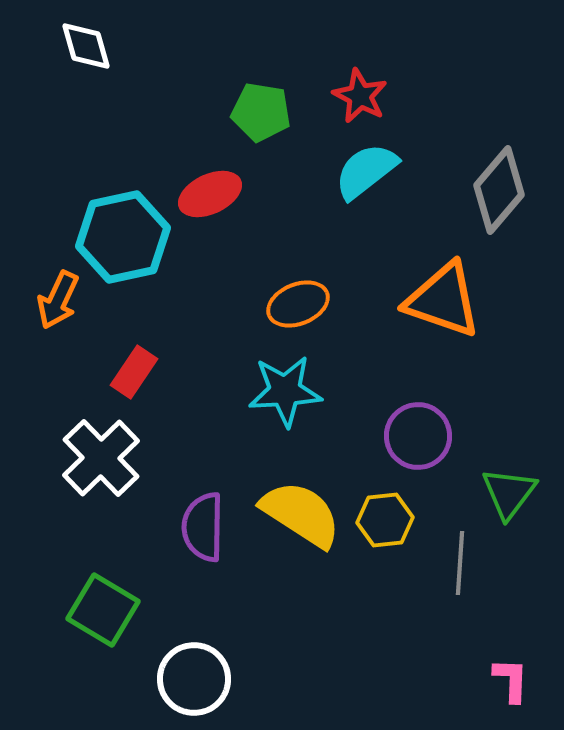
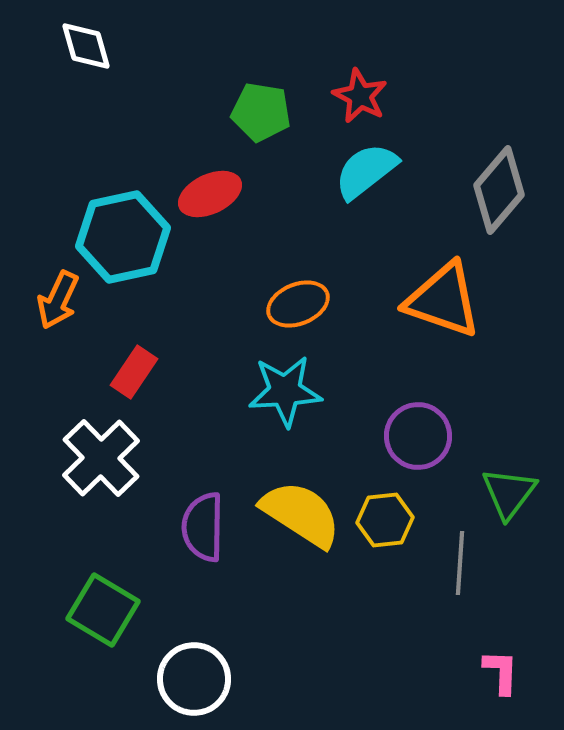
pink L-shape: moved 10 px left, 8 px up
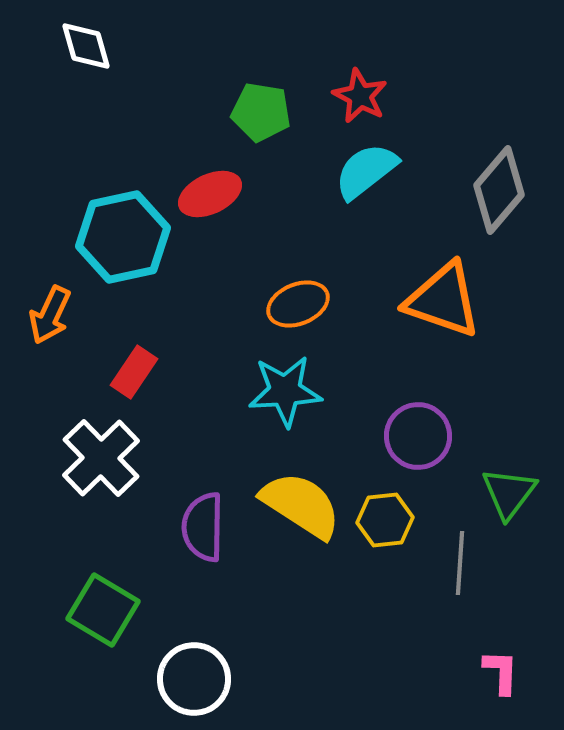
orange arrow: moved 8 px left, 15 px down
yellow semicircle: moved 9 px up
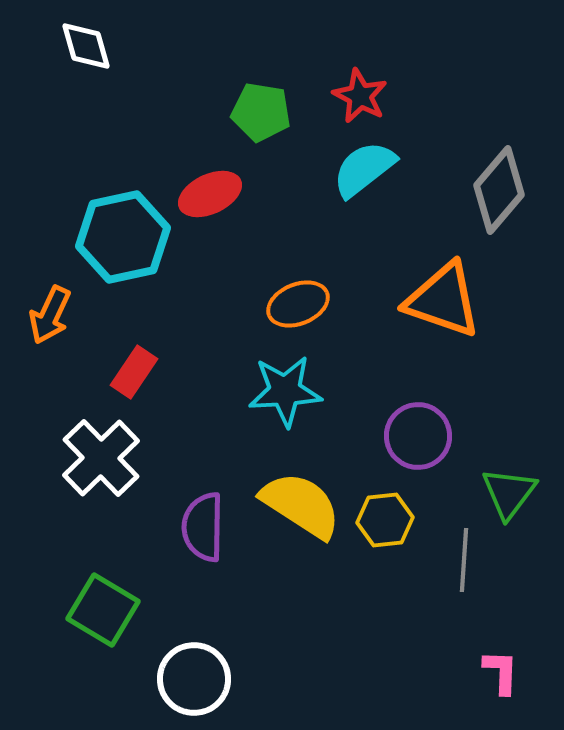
cyan semicircle: moved 2 px left, 2 px up
gray line: moved 4 px right, 3 px up
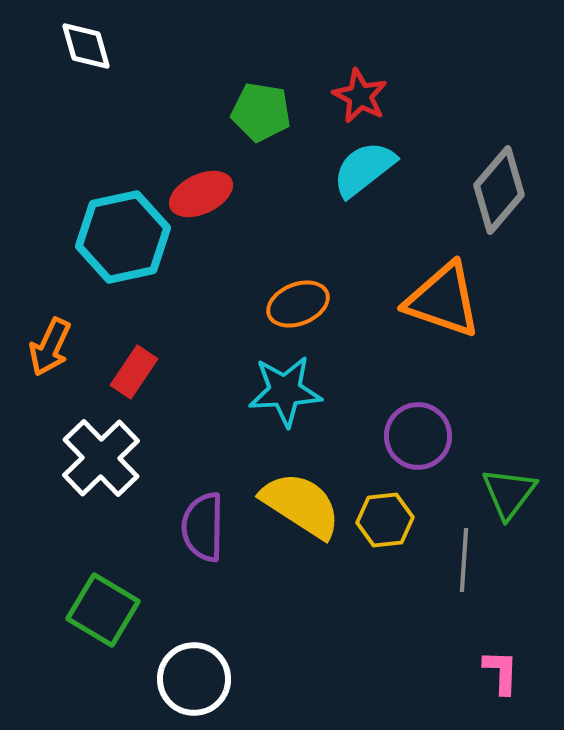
red ellipse: moved 9 px left
orange arrow: moved 32 px down
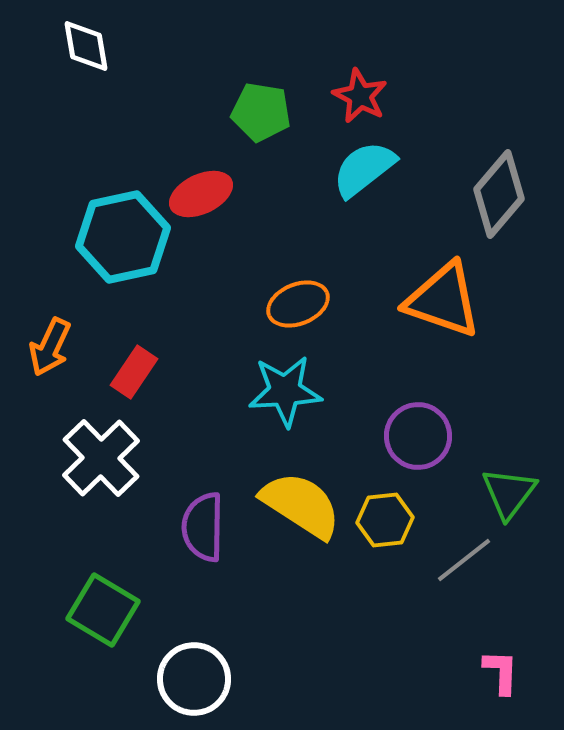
white diamond: rotated 6 degrees clockwise
gray diamond: moved 4 px down
gray line: rotated 48 degrees clockwise
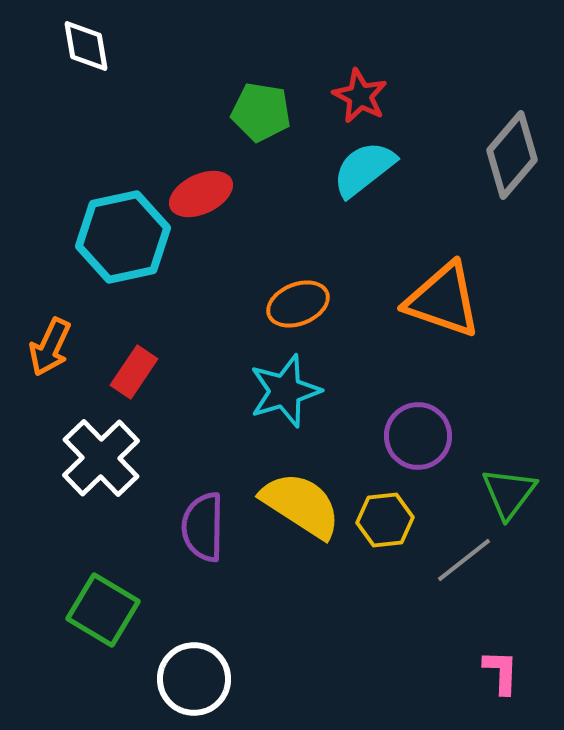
gray diamond: moved 13 px right, 39 px up
cyan star: rotated 14 degrees counterclockwise
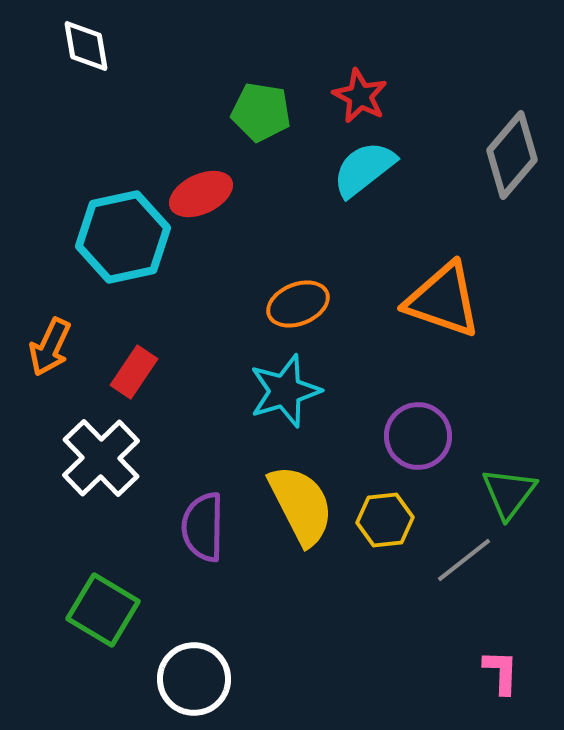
yellow semicircle: rotated 30 degrees clockwise
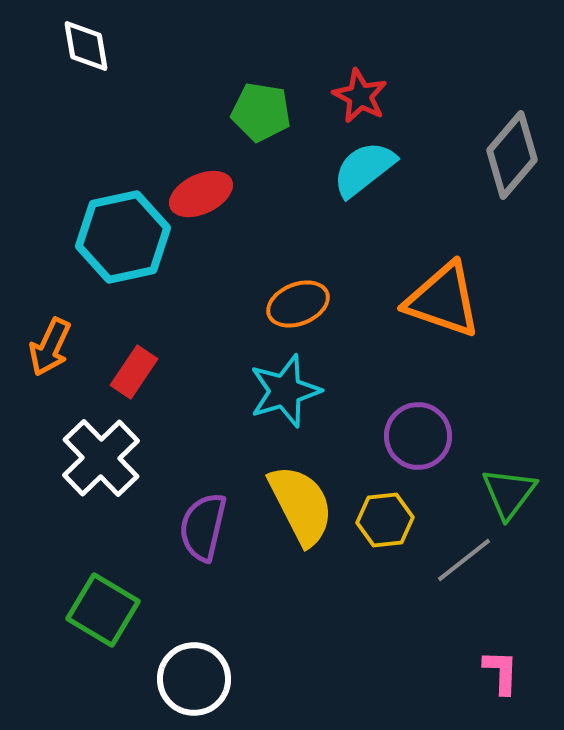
purple semicircle: rotated 12 degrees clockwise
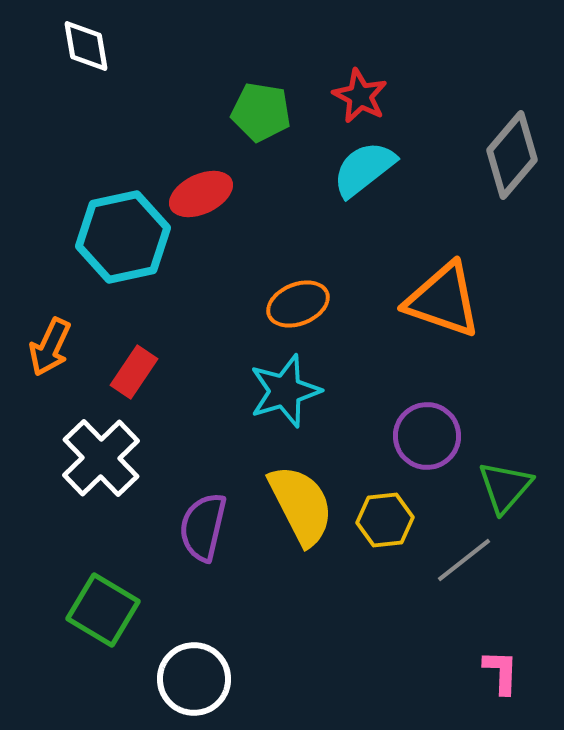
purple circle: moved 9 px right
green triangle: moved 4 px left, 6 px up; rotated 4 degrees clockwise
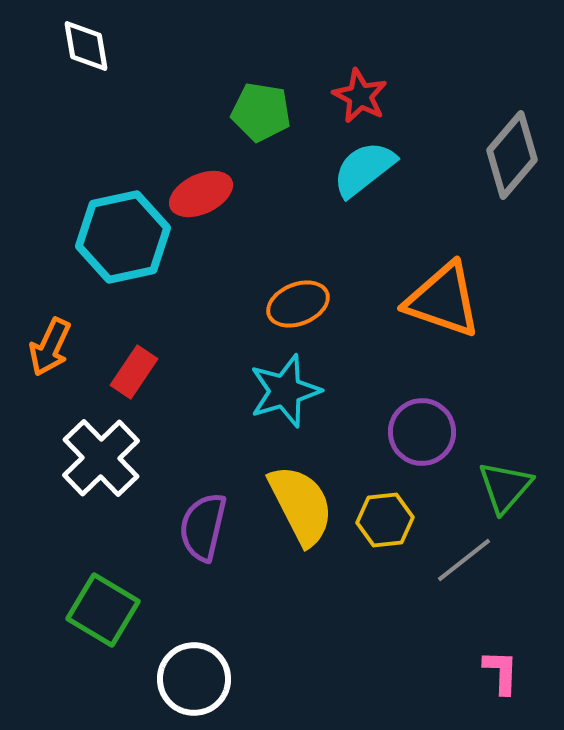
purple circle: moved 5 px left, 4 px up
